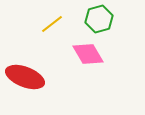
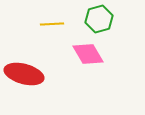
yellow line: rotated 35 degrees clockwise
red ellipse: moved 1 px left, 3 px up; rotated 6 degrees counterclockwise
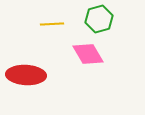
red ellipse: moved 2 px right, 1 px down; rotated 12 degrees counterclockwise
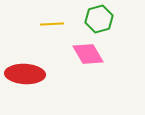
red ellipse: moved 1 px left, 1 px up
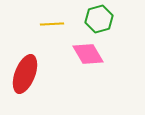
red ellipse: rotated 72 degrees counterclockwise
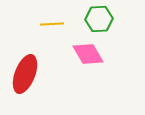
green hexagon: rotated 12 degrees clockwise
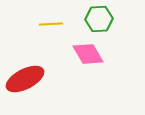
yellow line: moved 1 px left
red ellipse: moved 5 px down; rotated 42 degrees clockwise
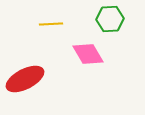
green hexagon: moved 11 px right
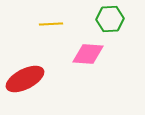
pink diamond: rotated 56 degrees counterclockwise
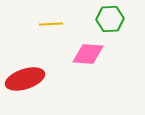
red ellipse: rotated 9 degrees clockwise
